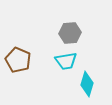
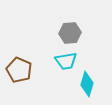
brown pentagon: moved 1 px right, 10 px down
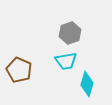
gray hexagon: rotated 15 degrees counterclockwise
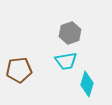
brown pentagon: rotated 30 degrees counterclockwise
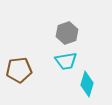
gray hexagon: moved 3 px left
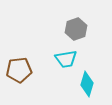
gray hexagon: moved 9 px right, 4 px up
cyan trapezoid: moved 2 px up
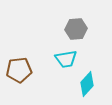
gray hexagon: rotated 15 degrees clockwise
cyan diamond: rotated 25 degrees clockwise
